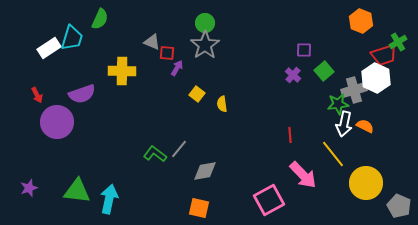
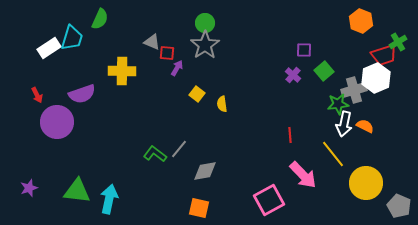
white hexagon: rotated 12 degrees clockwise
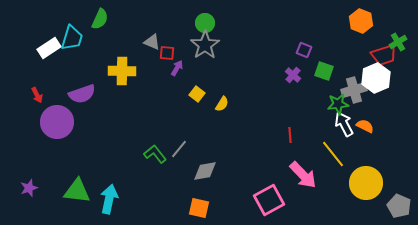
purple square: rotated 21 degrees clockwise
green square: rotated 30 degrees counterclockwise
yellow semicircle: rotated 140 degrees counterclockwise
white arrow: rotated 140 degrees clockwise
green L-shape: rotated 15 degrees clockwise
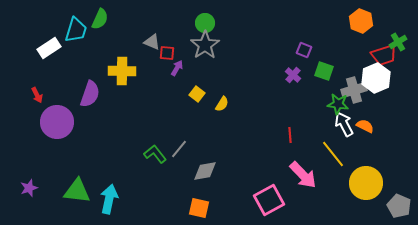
cyan trapezoid: moved 4 px right, 8 px up
purple semicircle: moved 8 px right; rotated 52 degrees counterclockwise
green star: rotated 15 degrees clockwise
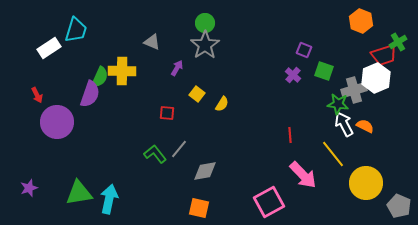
green semicircle: moved 58 px down
red square: moved 60 px down
green triangle: moved 2 px right, 2 px down; rotated 16 degrees counterclockwise
pink square: moved 2 px down
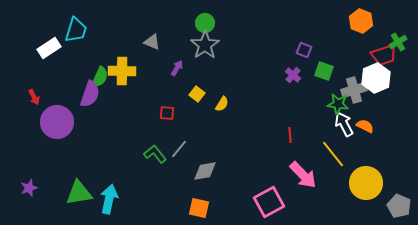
red arrow: moved 3 px left, 2 px down
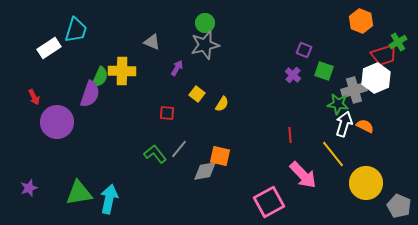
gray star: rotated 20 degrees clockwise
white arrow: rotated 45 degrees clockwise
orange square: moved 21 px right, 52 px up
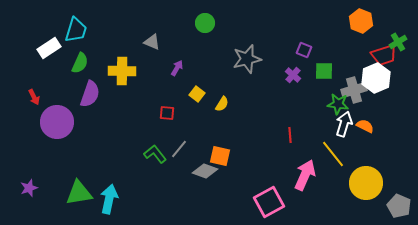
gray star: moved 42 px right, 14 px down
green square: rotated 18 degrees counterclockwise
green semicircle: moved 20 px left, 14 px up
gray diamond: rotated 30 degrees clockwise
pink arrow: moved 2 px right; rotated 112 degrees counterclockwise
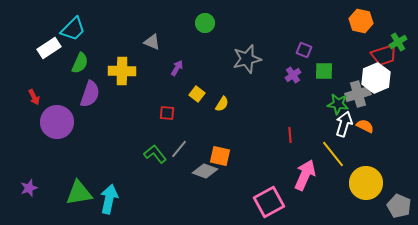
orange hexagon: rotated 10 degrees counterclockwise
cyan trapezoid: moved 3 px left, 1 px up; rotated 28 degrees clockwise
purple cross: rotated 14 degrees clockwise
gray cross: moved 4 px right, 4 px down
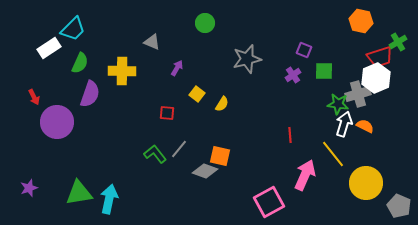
red trapezoid: moved 4 px left, 2 px down
